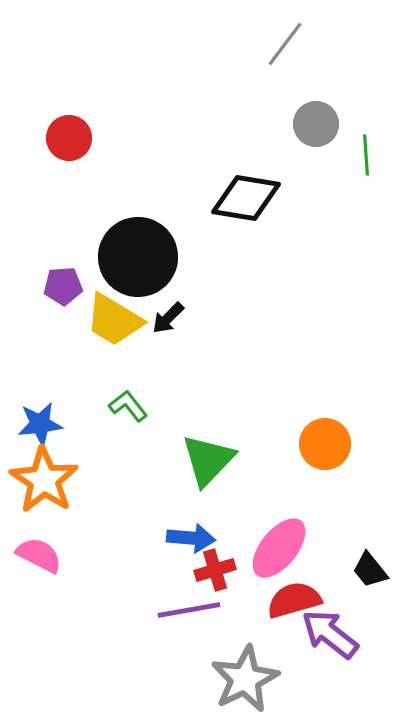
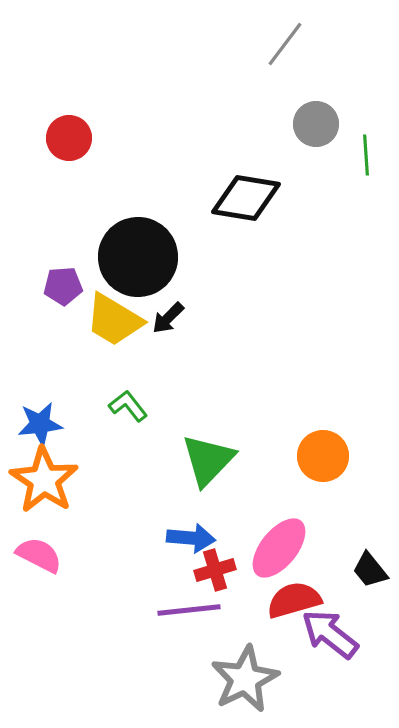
orange circle: moved 2 px left, 12 px down
purple line: rotated 4 degrees clockwise
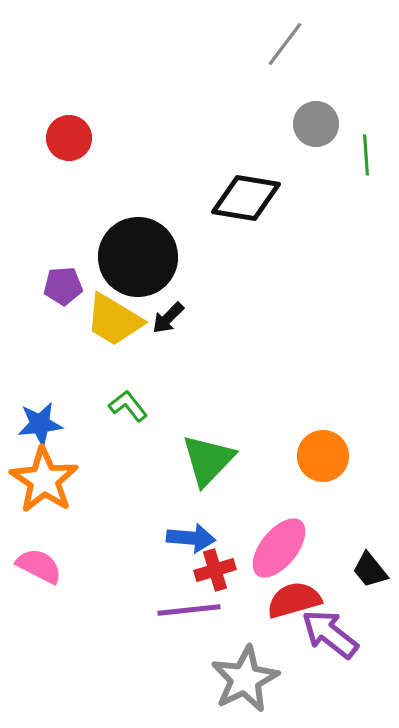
pink semicircle: moved 11 px down
